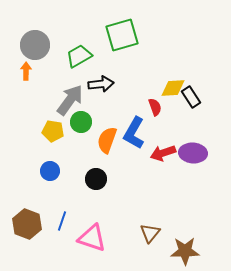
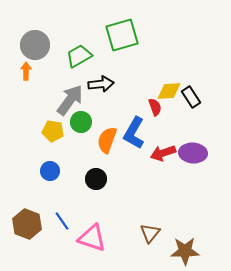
yellow diamond: moved 4 px left, 3 px down
blue line: rotated 54 degrees counterclockwise
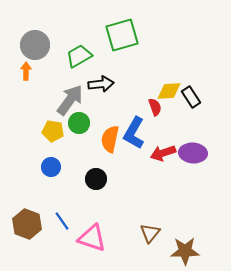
green circle: moved 2 px left, 1 px down
orange semicircle: moved 3 px right, 1 px up; rotated 8 degrees counterclockwise
blue circle: moved 1 px right, 4 px up
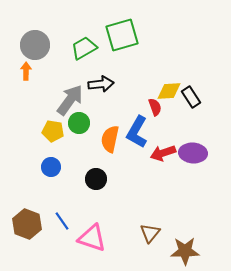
green trapezoid: moved 5 px right, 8 px up
blue L-shape: moved 3 px right, 1 px up
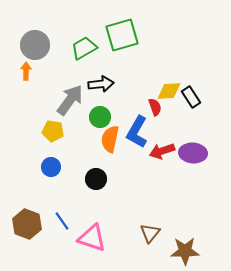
green circle: moved 21 px right, 6 px up
red arrow: moved 1 px left, 2 px up
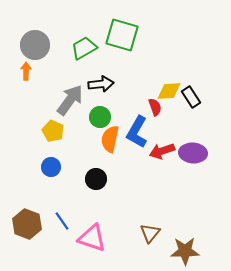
green square: rotated 32 degrees clockwise
yellow pentagon: rotated 15 degrees clockwise
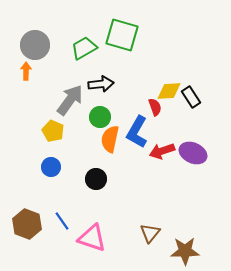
purple ellipse: rotated 20 degrees clockwise
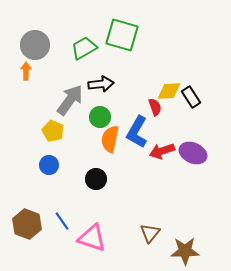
blue circle: moved 2 px left, 2 px up
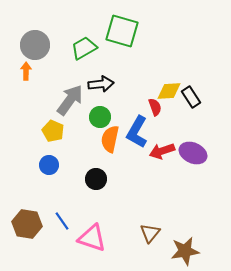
green square: moved 4 px up
brown hexagon: rotated 12 degrees counterclockwise
brown star: rotated 8 degrees counterclockwise
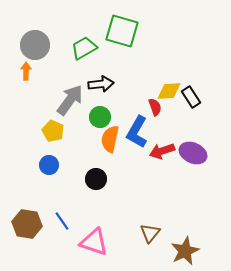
pink triangle: moved 2 px right, 4 px down
brown star: rotated 16 degrees counterclockwise
